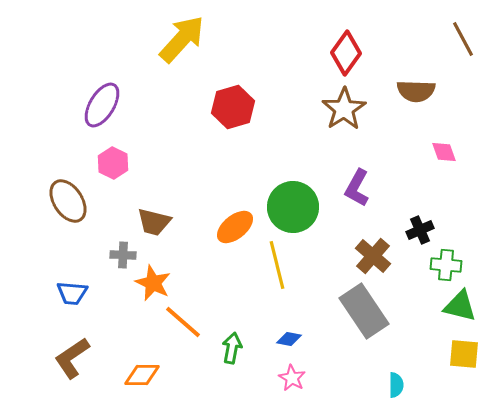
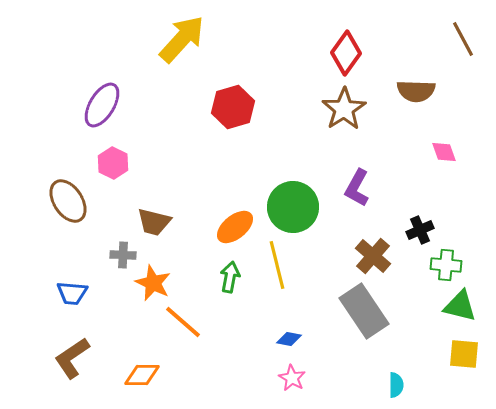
green arrow: moved 2 px left, 71 px up
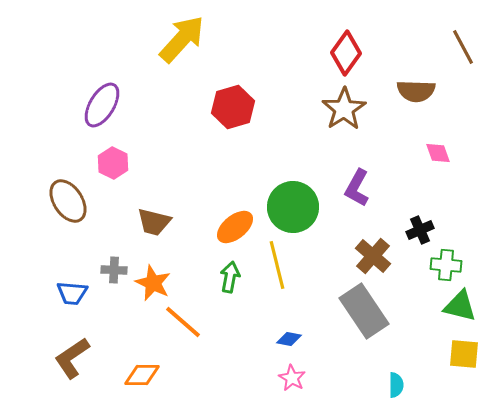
brown line: moved 8 px down
pink diamond: moved 6 px left, 1 px down
gray cross: moved 9 px left, 15 px down
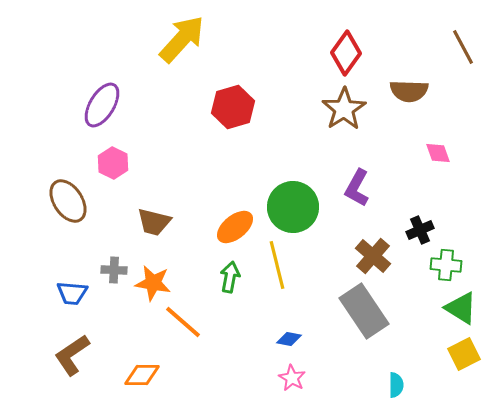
brown semicircle: moved 7 px left
orange star: rotated 15 degrees counterclockwise
green triangle: moved 1 px right, 2 px down; rotated 18 degrees clockwise
yellow square: rotated 32 degrees counterclockwise
brown L-shape: moved 3 px up
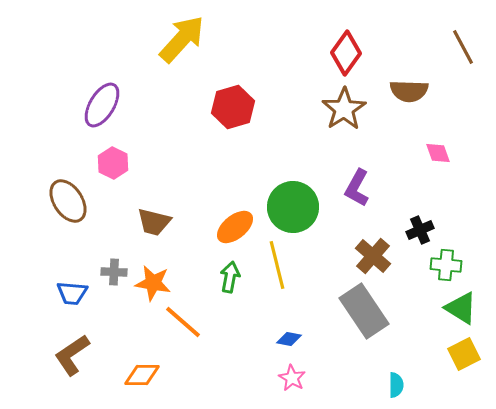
gray cross: moved 2 px down
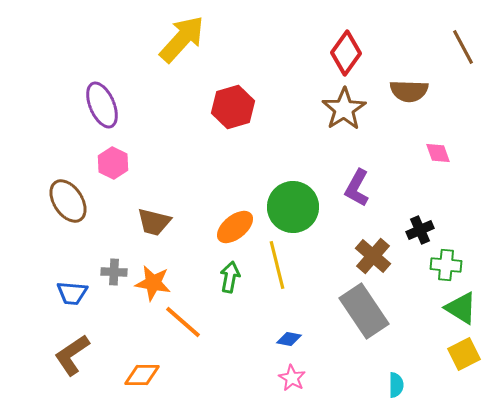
purple ellipse: rotated 54 degrees counterclockwise
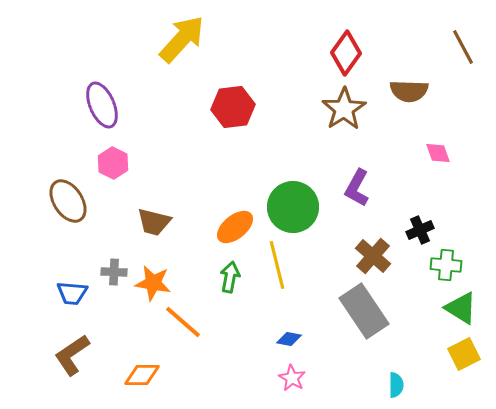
red hexagon: rotated 9 degrees clockwise
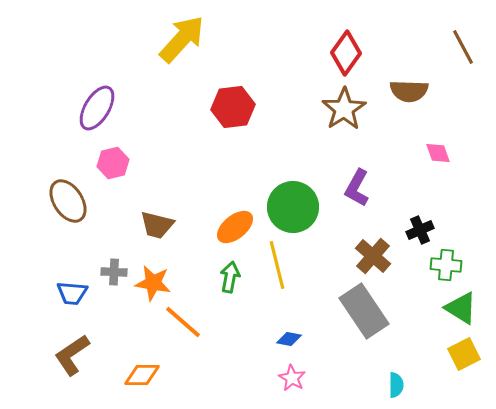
purple ellipse: moved 5 px left, 3 px down; rotated 54 degrees clockwise
pink hexagon: rotated 20 degrees clockwise
brown trapezoid: moved 3 px right, 3 px down
